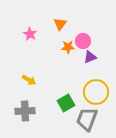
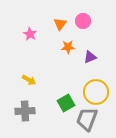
pink circle: moved 20 px up
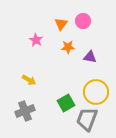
orange triangle: moved 1 px right
pink star: moved 6 px right, 6 px down
purple triangle: rotated 32 degrees clockwise
gray cross: rotated 18 degrees counterclockwise
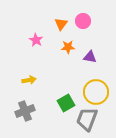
yellow arrow: rotated 40 degrees counterclockwise
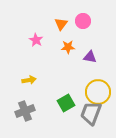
yellow circle: moved 2 px right
gray trapezoid: moved 4 px right, 6 px up
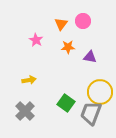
yellow circle: moved 2 px right
green square: rotated 24 degrees counterclockwise
gray cross: rotated 24 degrees counterclockwise
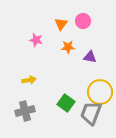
pink star: rotated 16 degrees counterclockwise
gray cross: rotated 30 degrees clockwise
